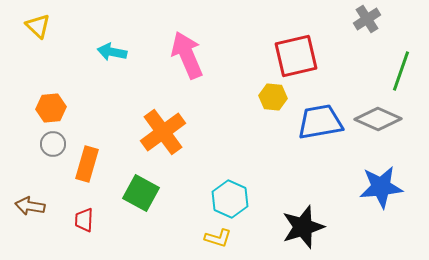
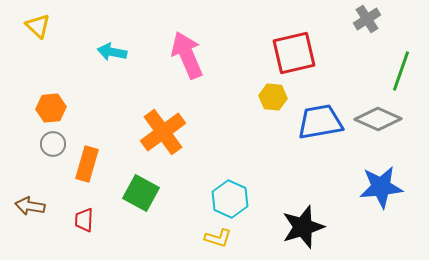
red square: moved 2 px left, 3 px up
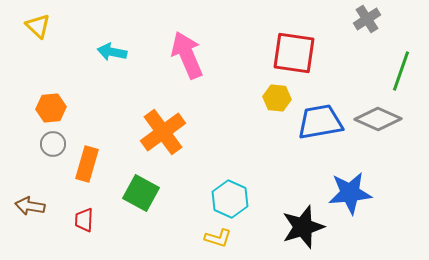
red square: rotated 21 degrees clockwise
yellow hexagon: moved 4 px right, 1 px down
blue star: moved 31 px left, 6 px down
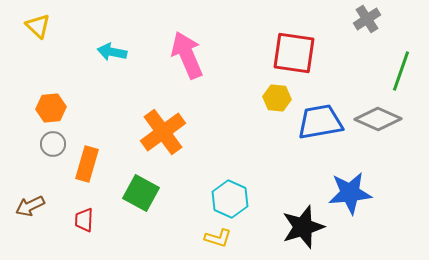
brown arrow: rotated 36 degrees counterclockwise
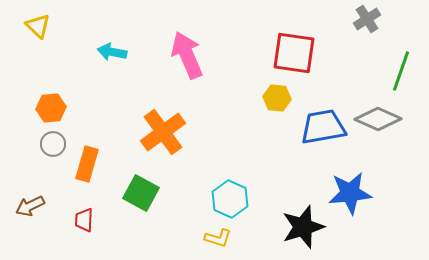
blue trapezoid: moved 3 px right, 5 px down
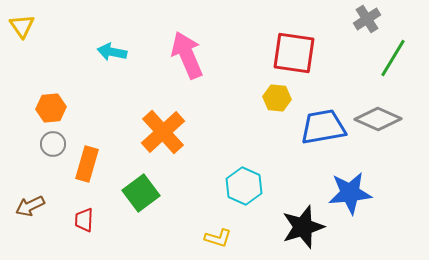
yellow triangle: moved 16 px left; rotated 12 degrees clockwise
green line: moved 8 px left, 13 px up; rotated 12 degrees clockwise
orange cross: rotated 6 degrees counterclockwise
green square: rotated 24 degrees clockwise
cyan hexagon: moved 14 px right, 13 px up
